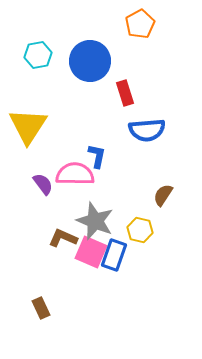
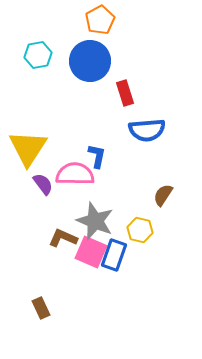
orange pentagon: moved 40 px left, 4 px up
yellow triangle: moved 22 px down
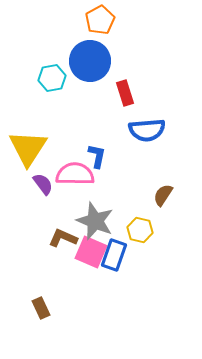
cyan hexagon: moved 14 px right, 23 px down
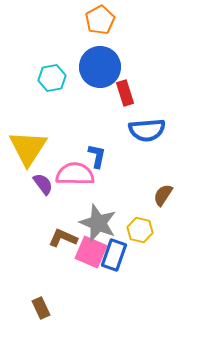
blue circle: moved 10 px right, 6 px down
gray star: moved 3 px right, 2 px down
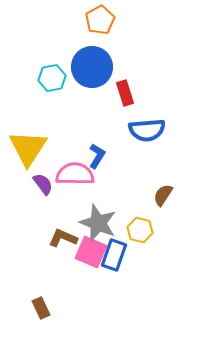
blue circle: moved 8 px left
blue L-shape: rotated 20 degrees clockwise
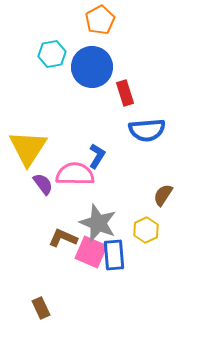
cyan hexagon: moved 24 px up
yellow hexagon: moved 6 px right; rotated 20 degrees clockwise
blue rectangle: rotated 24 degrees counterclockwise
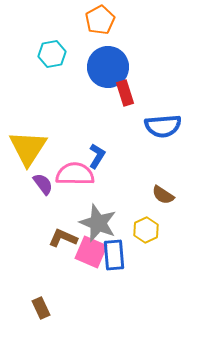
blue circle: moved 16 px right
blue semicircle: moved 16 px right, 4 px up
brown semicircle: rotated 90 degrees counterclockwise
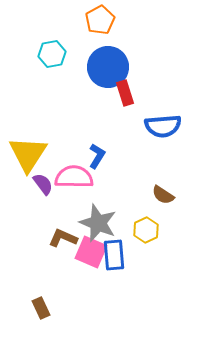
yellow triangle: moved 6 px down
pink semicircle: moved 1 px left, 3 px down
